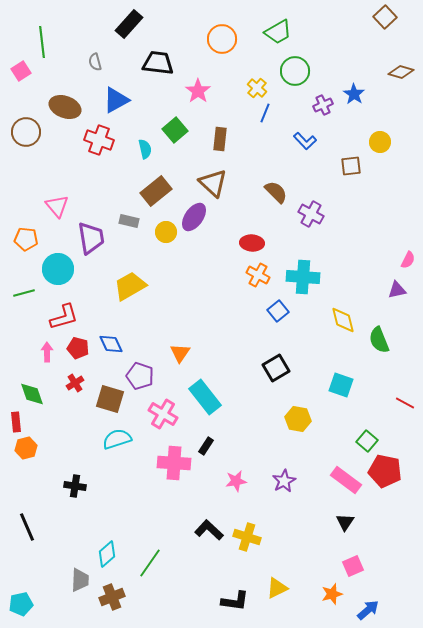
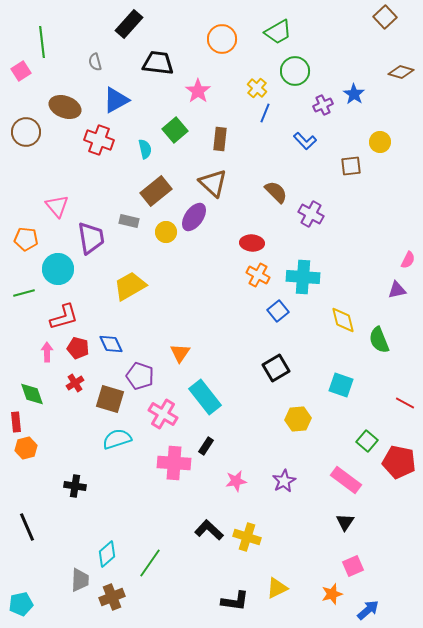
yellow hexagon at (298, 419): rotated 15 degrees counterclockwise
red pentagon at (385, 471): moved 14 px right, 9 px up
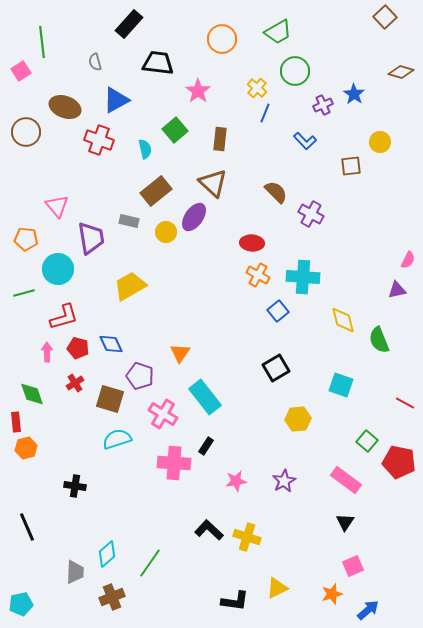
gray trapezoid at (80, 580): moved 5 px left, 8 px up
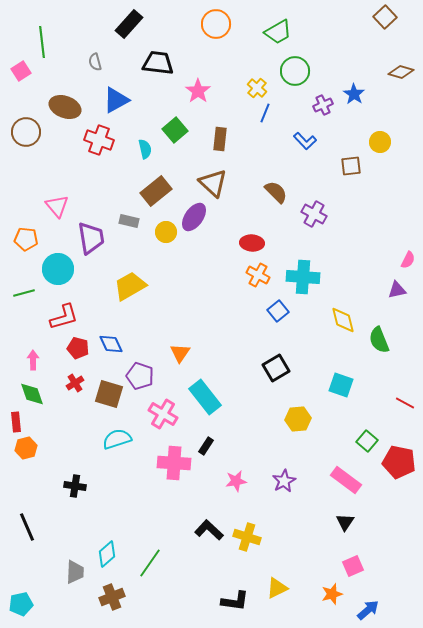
orange circle at (222, 39): moved 6 px left, 15 px up
purple cross at (311, 214): moved 3 px right
pink arrow at (47, 352): moved 14 px left, 8 px down
brown square at (110, 399): moved 1 px left, 5 px up
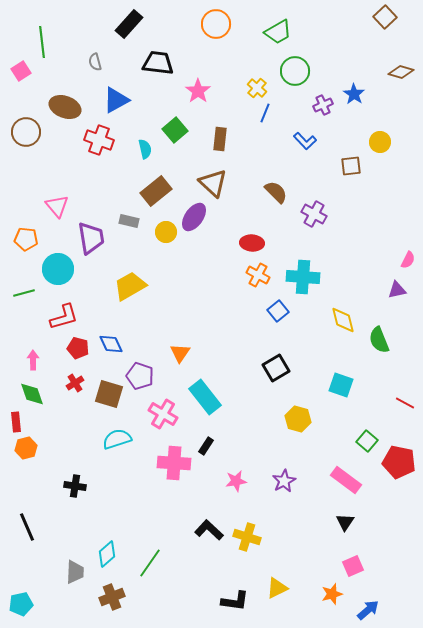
yellow hexagon at (298, 419): rotated 20 degrees clockwise
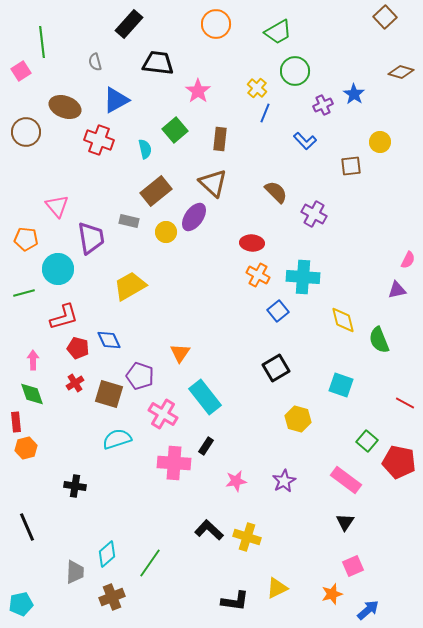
blue diamond at (111, 344): moved 2 px left, 4 px up
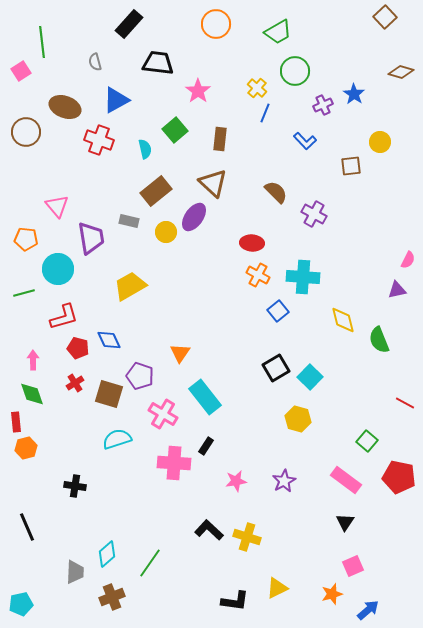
cyan square at (341, 385): moved 31 px left, 8 px up; rotated 25 degrees clockwise
red pentagon at (399, 462): moved 15 px down
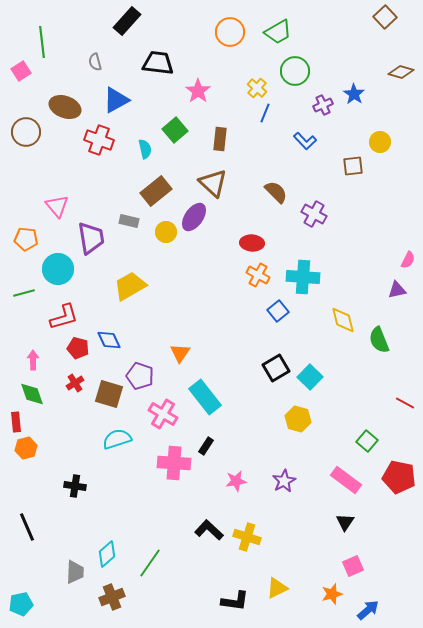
black rectangle at (129, 24): moved 2 px left, 3 px up
orange circle at (216, 24): moved 14 px right, 8 px down
brown square at (351, 166): moved 2 px right
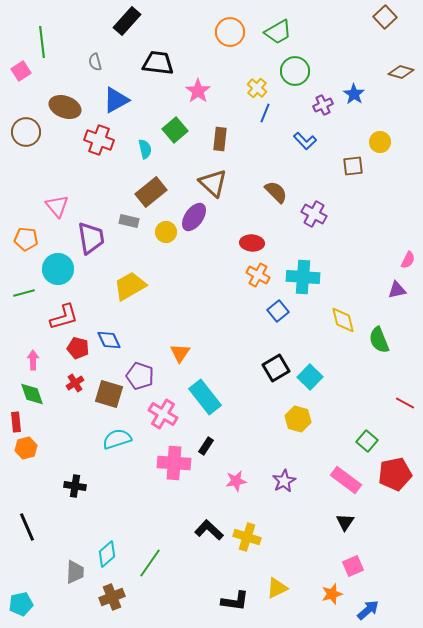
brown rectangle at (156, 191): moved 5 px left, 1 px down
red pentagon at (399, 477): moved 4 px left, 3 px up; rotated 24 degrees counterclockwise
